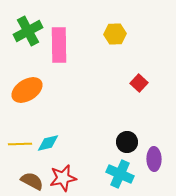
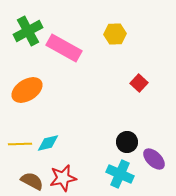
pink rectangle: moved 5 px right, 3 px down; rotated 60 degrees counterclockwise
purple ellipse: rotated 45 degrees counterclockwise
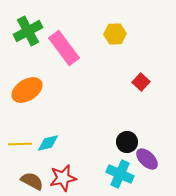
pink rectangle: rotated 24 degrees clockwise
red square: moved 2 px right, 1 px up
purple ellipse: moved 7 px left
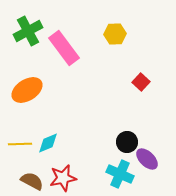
cyan diamond: rotated 10 degrees counterclockwise
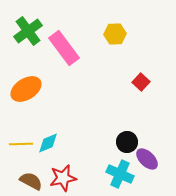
green cross: rotated 8 degrees counterclockwise
orange ellipse: moved 1 px left, 1 px up
yellow line: moved 1 px right
brown semicircle: moved 1 px left
